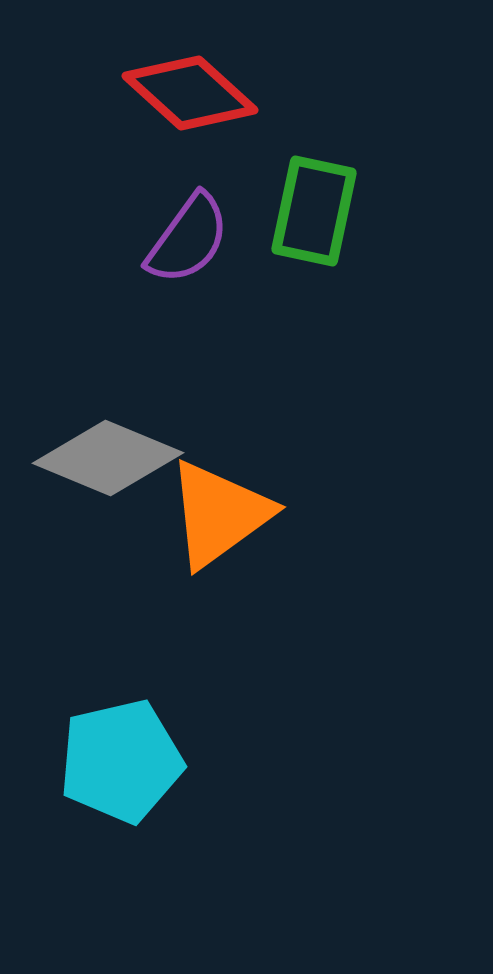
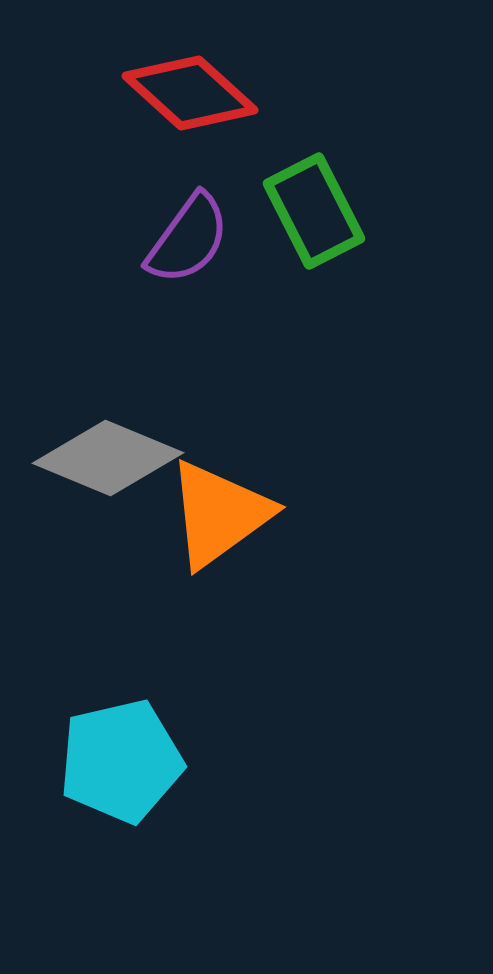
green rectangle: rotated 39 degrees counterclockwise
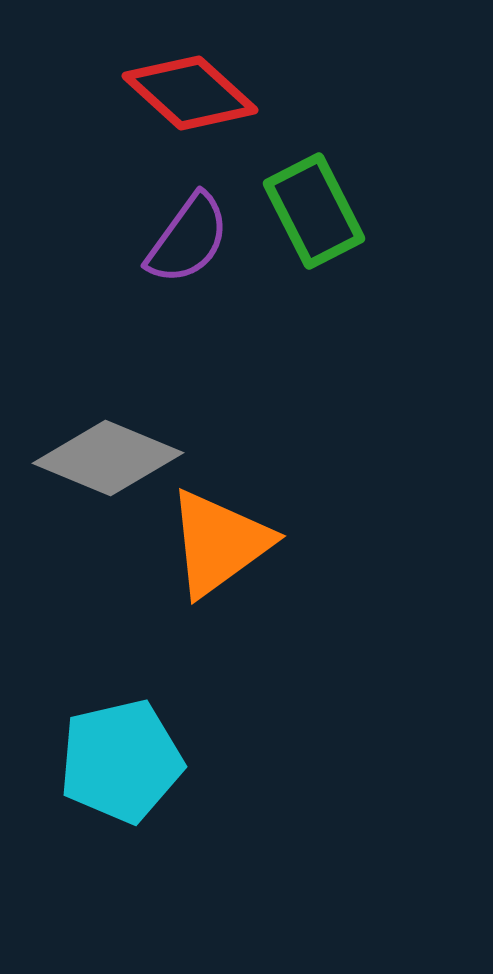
orange triangle: moved 29 px down
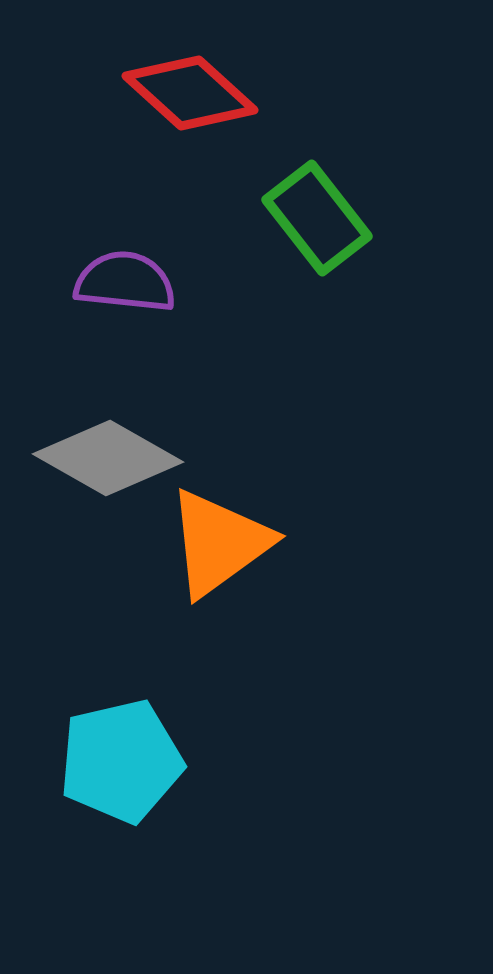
green rectangle: moved 3 px right, 7 px down; rotated 11 degrees counterclockwise
purple semicircle: moved 63 px left, 43 px down; rotated 120 degrees counterclockwise
gray diamond: rotated 7 degrees clockwise
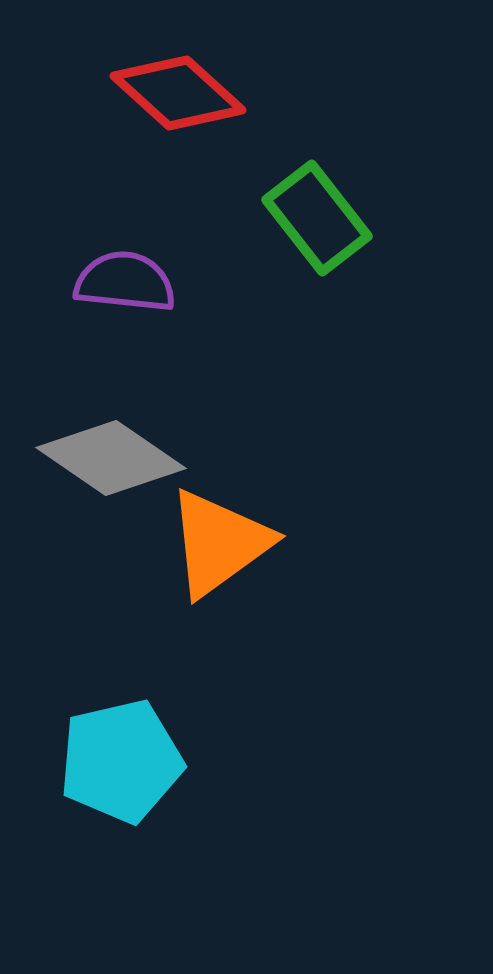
red diamond: moved 12 px left
gray diamond: moved 3 px right; rotated 5 degrees clockwise
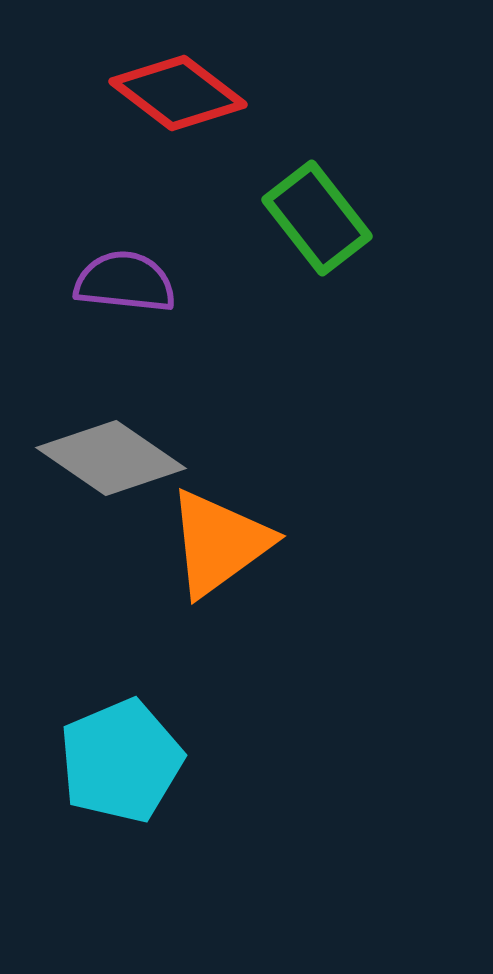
red diamond: rotated 5 degrees counterclockwise
cyan pentagon: rotated 10 degrees counterclockwise
